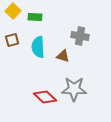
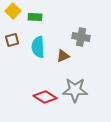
gray cross: moved 1 px right, 1 px down
brown triangle: rotated 40 degrees counterclockwise
gray star: moved 1 px right, 1 px down
red diamond: rotated 10 degrees counterclockwise
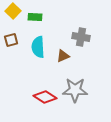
brown square: moved 1 px left
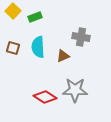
green rectangle: rotated 24 degrees counterclockwise
brown square: moved 2 px right, 8 px down; rotated 32 degrees clockwise
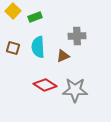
gray cross: moved 4 px left, 1 px up; rotated 12 degrees counterclockwise
red diamond: moved 12 px up
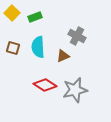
yellow square: moved 1 px left, 2 px down
gray cross: rotated 30 degrees clockwise
gray star: rotated 15 degrees counterclockwise
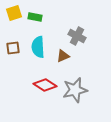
yellow square: moved 2 px right; rotated 28 degrees clockwise
green rectangle: rotated 32 degrees clockwise
brown square: rotated 24 degrees counterclockwise
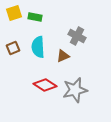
brown square: rotated 16 degrees counterclockwise
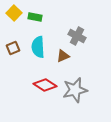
yellow square: rotated 28 degrees counterclockwise
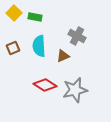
cyan semicircle: moved 1 px right, 1 px up
